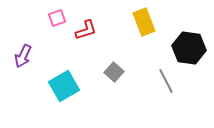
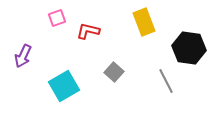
red L-shape: moved 2 px right, 1 px down; rotated 150 degrees counterclockwise
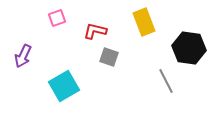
red L-shape: moved 7 px right
gray square: moved 5 px left, 15 px up; rotated 24 degrees counterclockwise
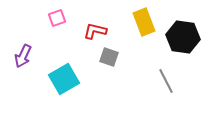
black hexagon: moved 6 px left, 11 px up
cyan square: moved 7 px up
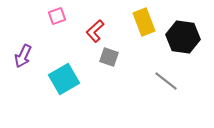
pink square: moved 2 px up
red L-shape: rotated 55 degrees counterclockwise
gray line: rotated 25 degrees counterclockwise
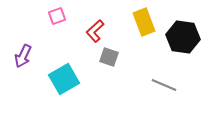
gray line: moved 2 px left, 4 px down; rotated 15 degrees counterclockwise
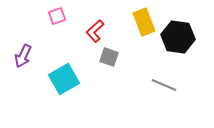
black hexagon: moved 5 px left
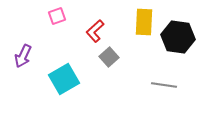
yellow rectangle: rotated 24 degrees clockwise
gray square: rotated 30 degrees clockwise
gray line: rotated 15 degrees counterclockwise
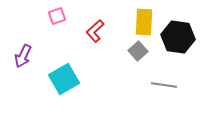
gray square: moved 29 px right, 6 px up
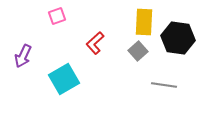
red L-shape: moved 12 px down
black hexagon: moved 1 px down
